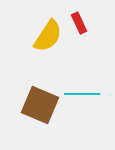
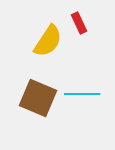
yellow semicircle: moved 5 px down
brown square: moved 2 px left, 7 px up
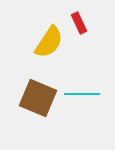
yellow semicircle: moved 1 px right, 1 px down
